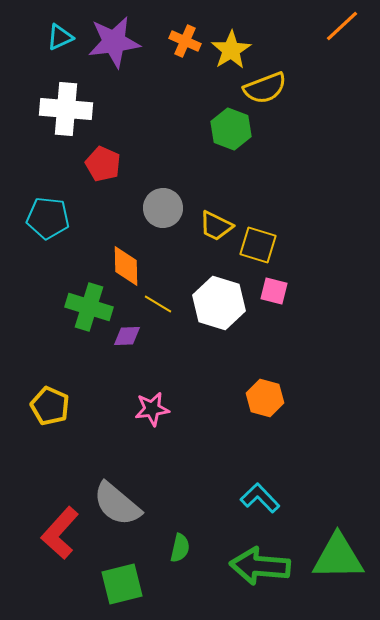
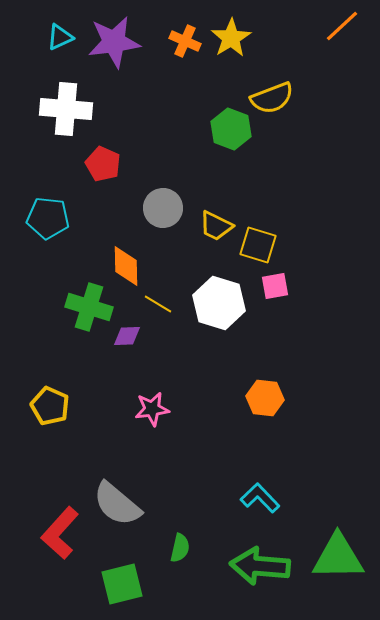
yellow star: moved 12 px up
yellow semicircle: moved 7 px right, 10 px down
pink square: moved 1 px right, 5 px up; rotated 24 degrees counterclockwise
orange hexagon: rotated 9 degrees counterclockwise
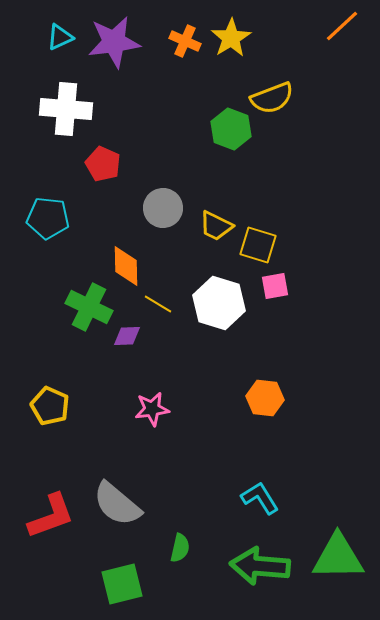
green cross: rotated 9 degrees clockwise
cyan L-shape: rotated 12 degrees clockwise
red L-shape: moved 9 px left, 17 px up; rotated 152 degrees counterclockwise
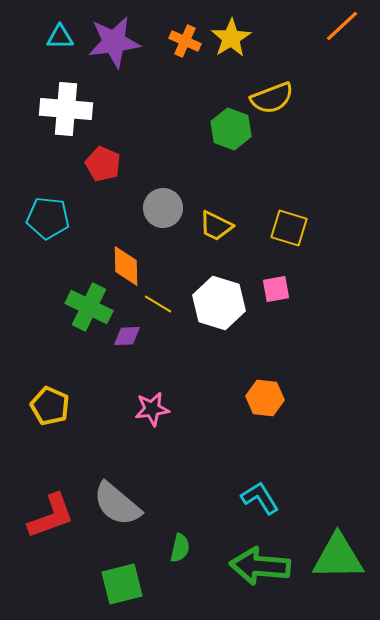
cyan triangle: rotated 24 degrees clockwise
yellow square: moved 31 px right, 17 px up
pink square: moved 1 px right, 3 px down
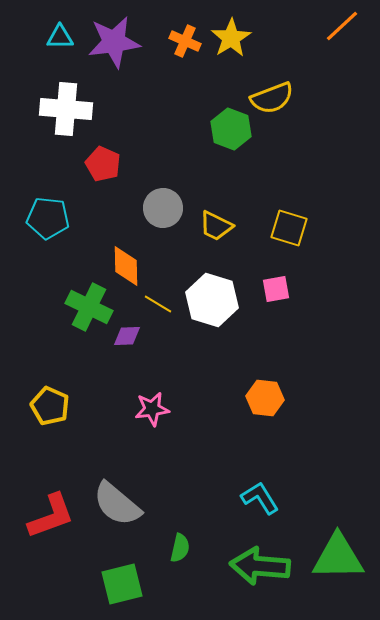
white hexagon: moved 7 px left, 3 px up
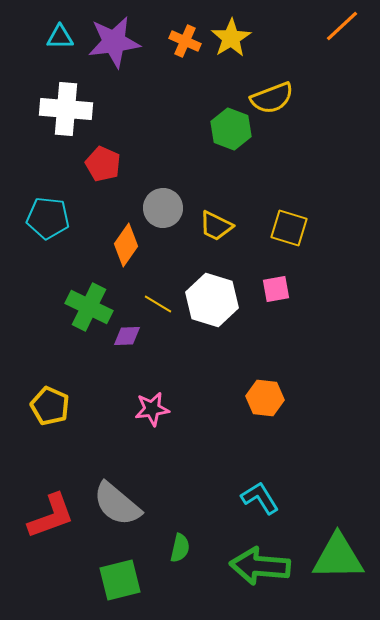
orange diamond: moved 21 px up; rotated 36 degrees clockwise
green square: moved 2 px left, 4 px up
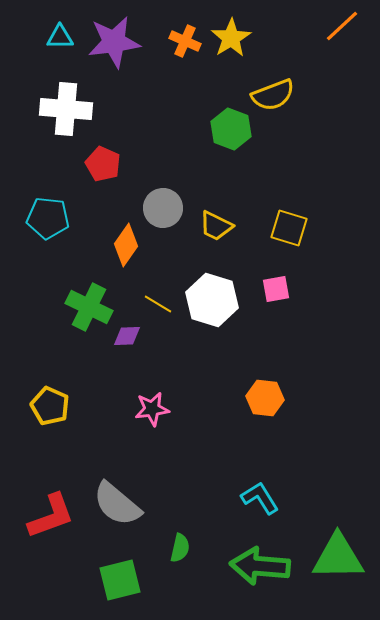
yellow semicircle: moved 1 px right, 3 px up
